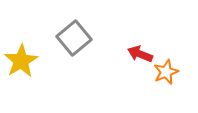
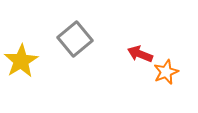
gray square: moved 1 px right, 1 px down
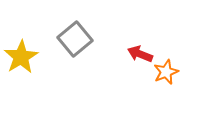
yellow star: moved 4 px up
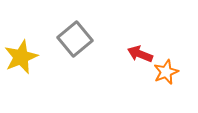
yellow star: rotated 8 degrees clockwise
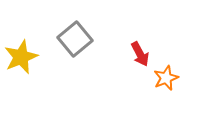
red arrow: rotated 140 degrees counterclockwise
orange star: moved 6 px down
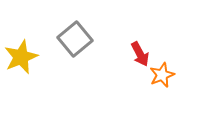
orange star: moved 4 px left, 3 px up
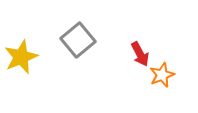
gray square: moved 3 px right, 1 px down
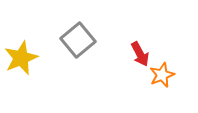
yellow star: moved 1 px down
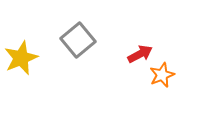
red arrow: rotated 90 degrees counterclockwise
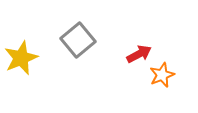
red arrow: moved 1 px left
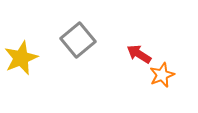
red arrow: rotated 120 degrees counterclockwise
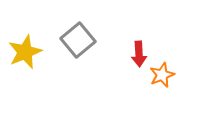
red arrow: rotated 125 degrees counterclockwise
yellow star: moved 4 px right, 6 px up
